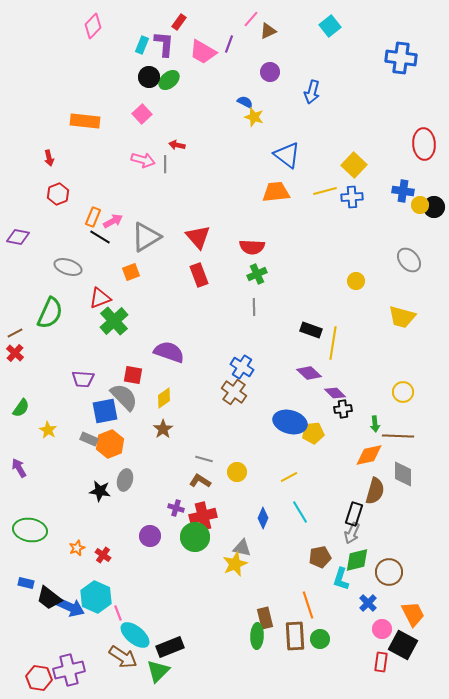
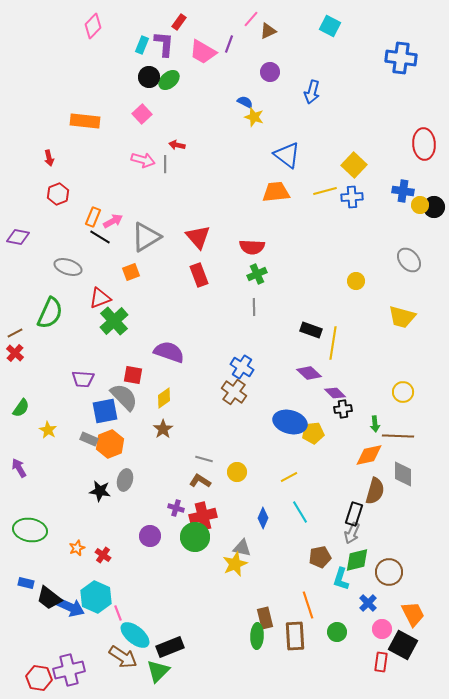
cyan square at (330, 26): rotated 25 degrees counterclockwise
green circle at (320, 639): moved 17 px right, 7 px up
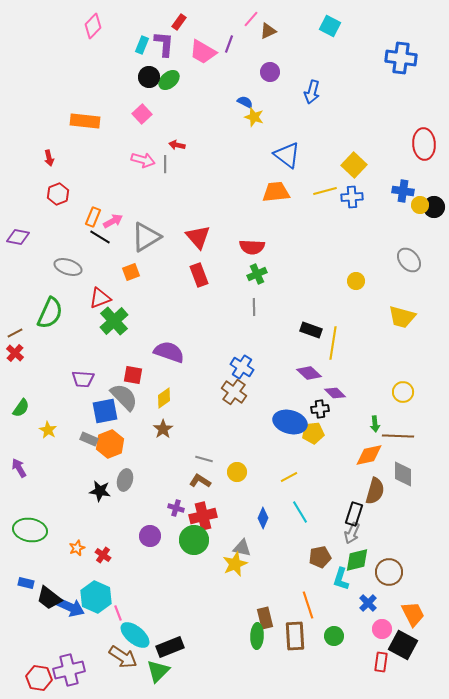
black cross at (343, 409): moved 23 px left
green circle at (195, 537): moved 1 px left, 3 px down
green circle at (337, 632): moved 3 px left, 4 px down
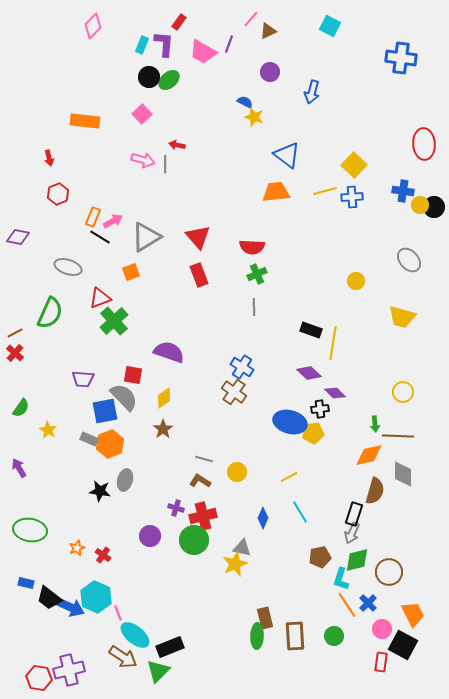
orange line at (308, 605): moved 39 px right; rotated 16 degrees counterclockwise
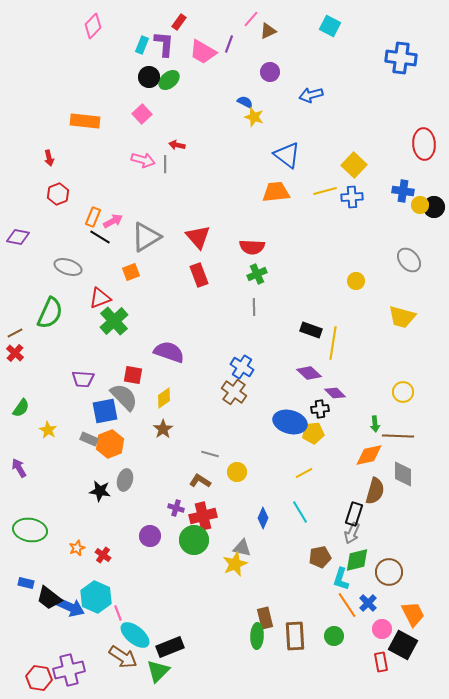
blue arrow at (312, 92): moved 1 px left, 3 px down; rotated 60 degrees clockwise
gray line at (204, 459): moved 6 px right, 5 px up
yellow line at (289, 477): moved 15 px right, 4 px up
red rectangle at (381, 662): rotated 18 degrees counterclockwise
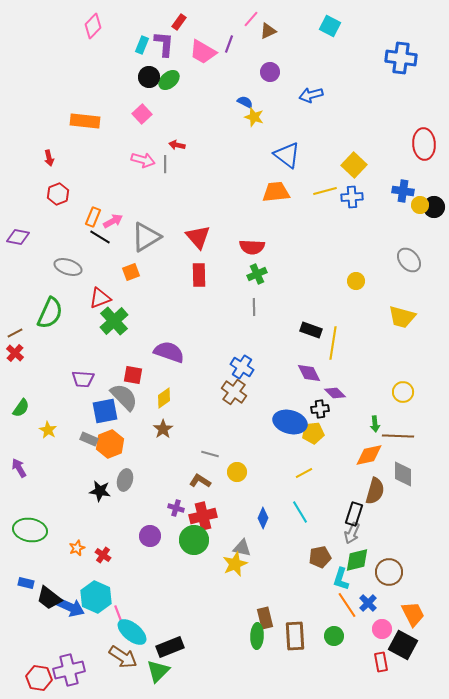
red rectangle at (199, 275): rotated 20 degrees clockwise
purple diamond at (309, 373): rotated 20 degrees clockwise
cyan ellipse at (135, 635): moved 3 px left, 3 px up
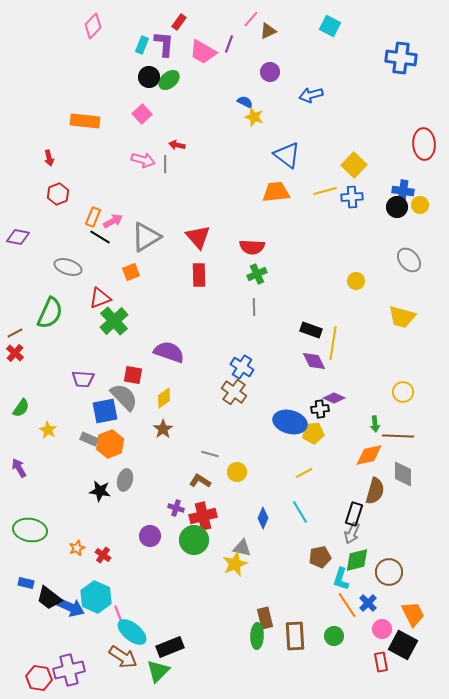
black circle at (434, 207): moved 37 px left
purple diamond at (309, 373): moved 5 px right, 12 px up
purple diamond at (335, 393): moved 1 px left, 5 px down; rotated 20 degrees counterclockwise
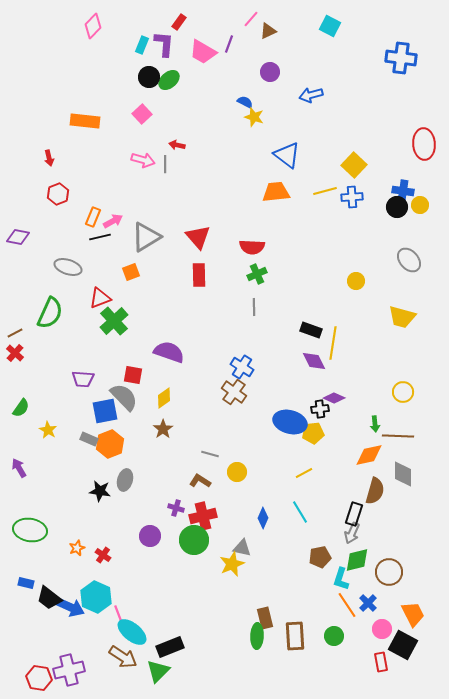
black line at (100, 237): rotated 45 degrees counterclockwise
yellow star at (235, 564): moved 3 px left
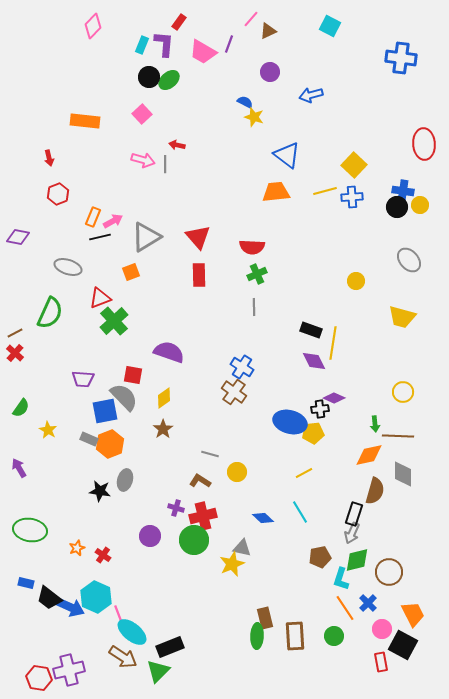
blue diamond at (263, 518): rotated 70 degrees counterclockwise
orange line at (347, 605): moved 2 px left, 3 px down
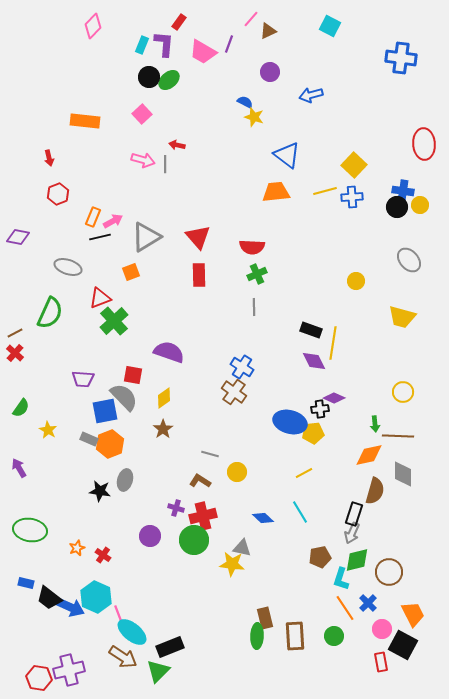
yellow star at (232, 564): rotated 30 degrees clockwise
